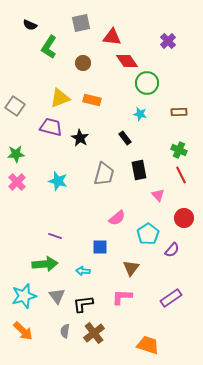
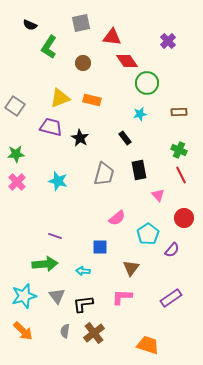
cyan star at (140, 114): rotated 24 degrees counterclockwise
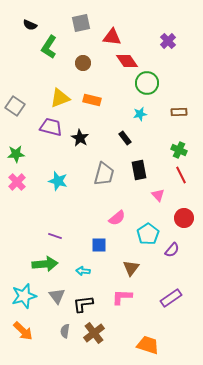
blue square at (100, 247): moved 1 px left, 2 px up
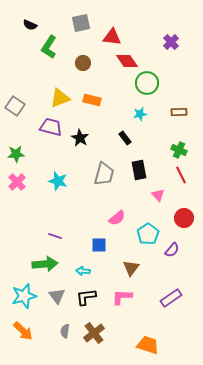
purple cross at (168, 41): moved 3 px right, 1 px down
black L-shape at (83, 304): moved 3 px right, 7 px up
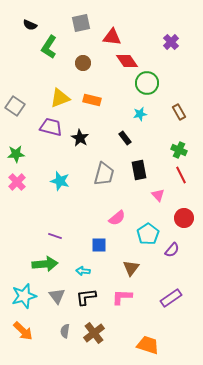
brown rectangle at (179, 112): rotated 63 degrees clockwise
cyan star at (58, 181): moved 2 px right
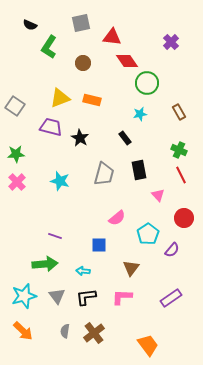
orange trapezoid at (148, 345): rotated 35 degrees clockwise
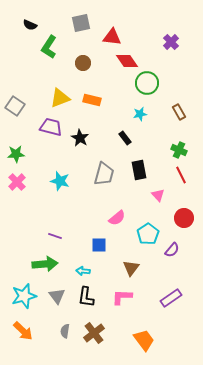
black L-shape at (86, 297): rotated 75 degrees counterclockwise
orange trapezoid at (148, 345): moved 4 px left, 5 px up
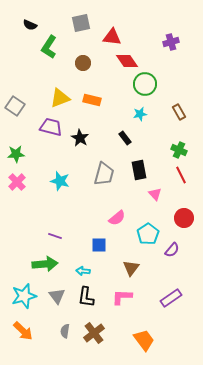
purple cross at (171, 42): rotated 28 degrees clockwise
green circle at (147, 83): moved 2 px left, 1 px down
pink triangle at (158, 195): moved 3 px left, 1 px up
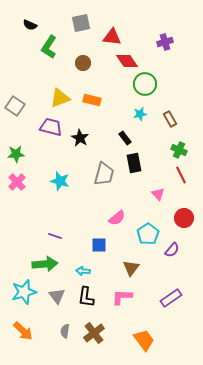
purple cross at (171, 42): moved 6 px left
brown rectangle at (179, 112): moved 9 px left, 7 px down
black rectangle at (139, 170): moved 5 px left, 7 px up
pink triangle at (155, 194): moved 3 px right
cyan star at (24, 296): moved 4 px up
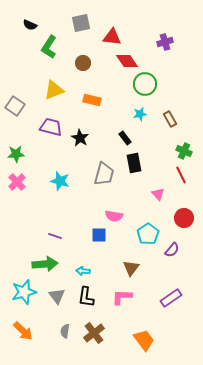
yellow triangle at (60, 98): moved 6 px left, 8 px up
green cross at (179, 150): moved 5 px right, 1 px down
pink semicircle at (117, 218): moved 3 px left, 2 px up; rotated 48 degrees clockwise
blue square at (99, 245): moved 10 px up
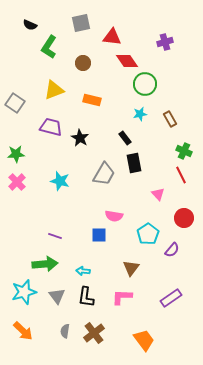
gray square at (15, 106): moved 3 px up
gray trapezoid at (104, 174): rotated 15 degrees clockwise
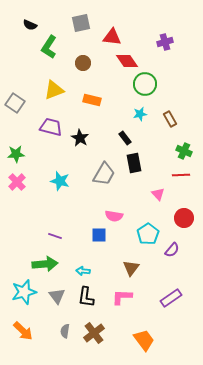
red line at (181, 175): rotated 66 degrees counterclockwise
